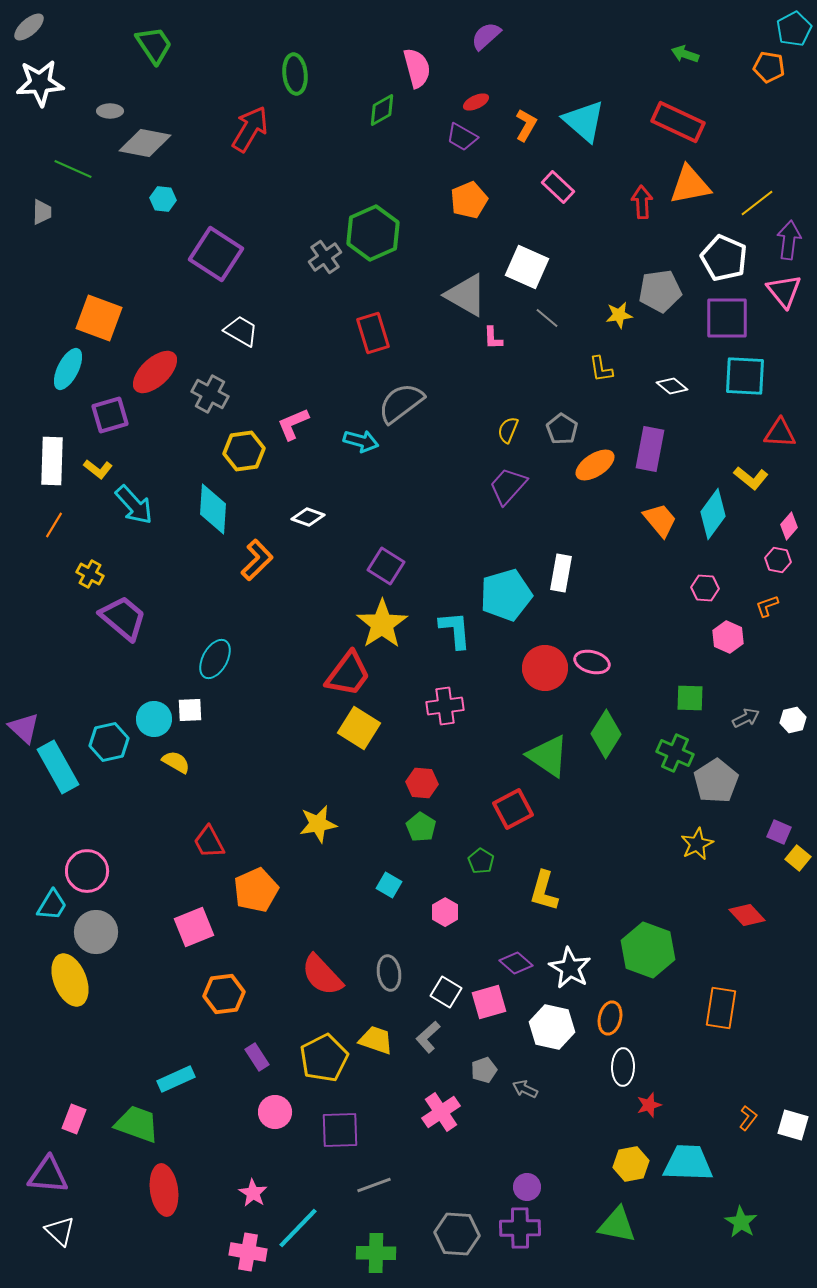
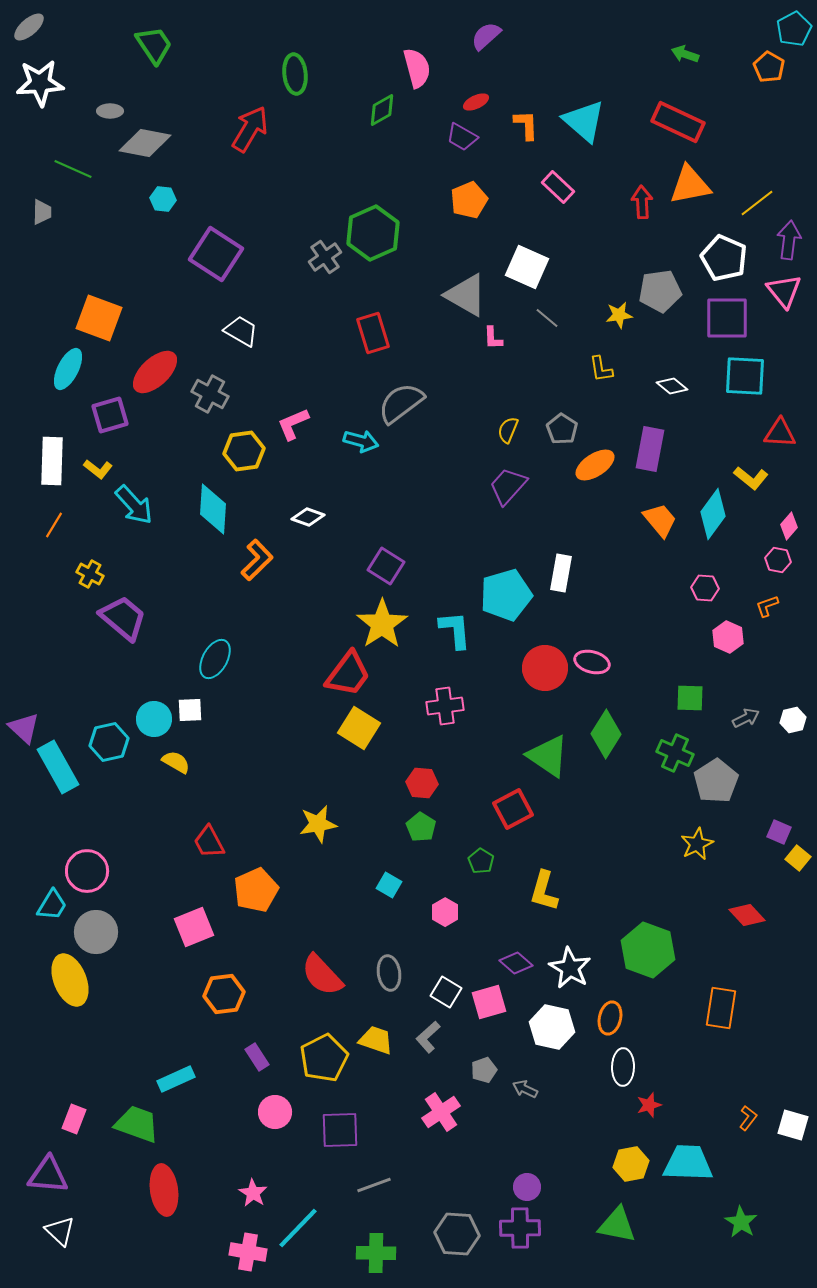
orange pentagon at (769, 67): rotated 20 degrees clockwise
orange L-shape at (526, 125): rotated 32 degrees counterclockwise
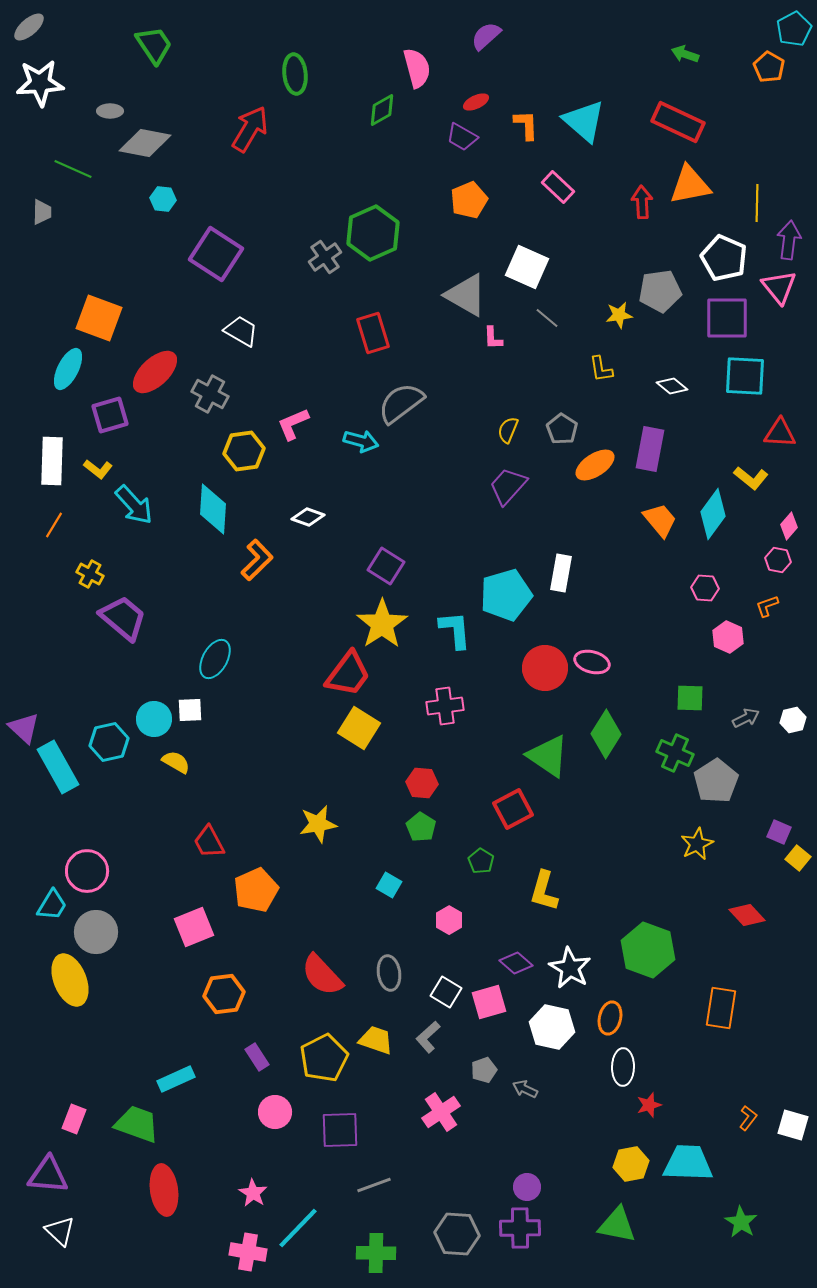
yellow line at (757, 203): rotated 51 degrees counterclockwise
pink triangle at (784, 291): moved 5 px left, 4 px up
pink hexagon at (445, 912): moved 4 px right, 8 px down
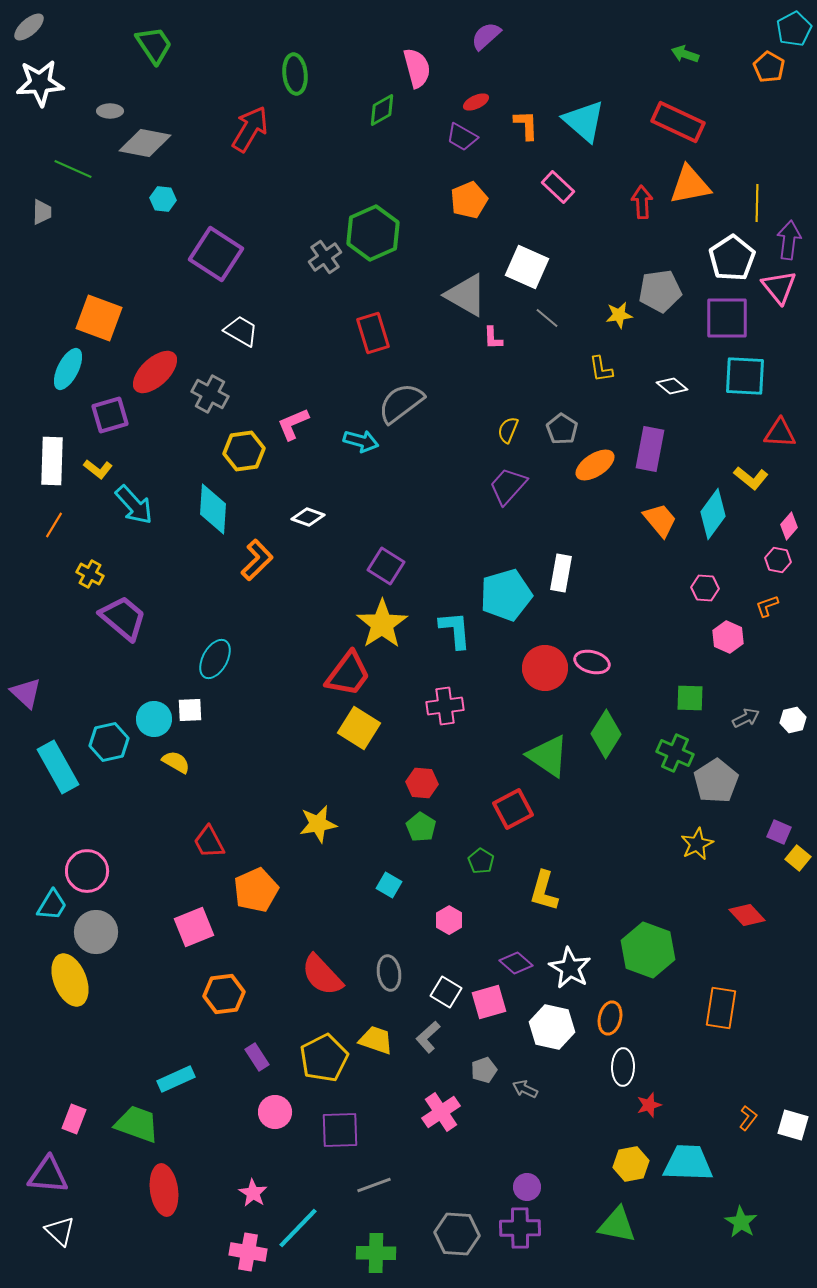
white pentagon at (724, 258): moved 8 px right; rotated 15 degrees clockwise
purple triangle at (24, 728): moved 2 px right, 35 px up
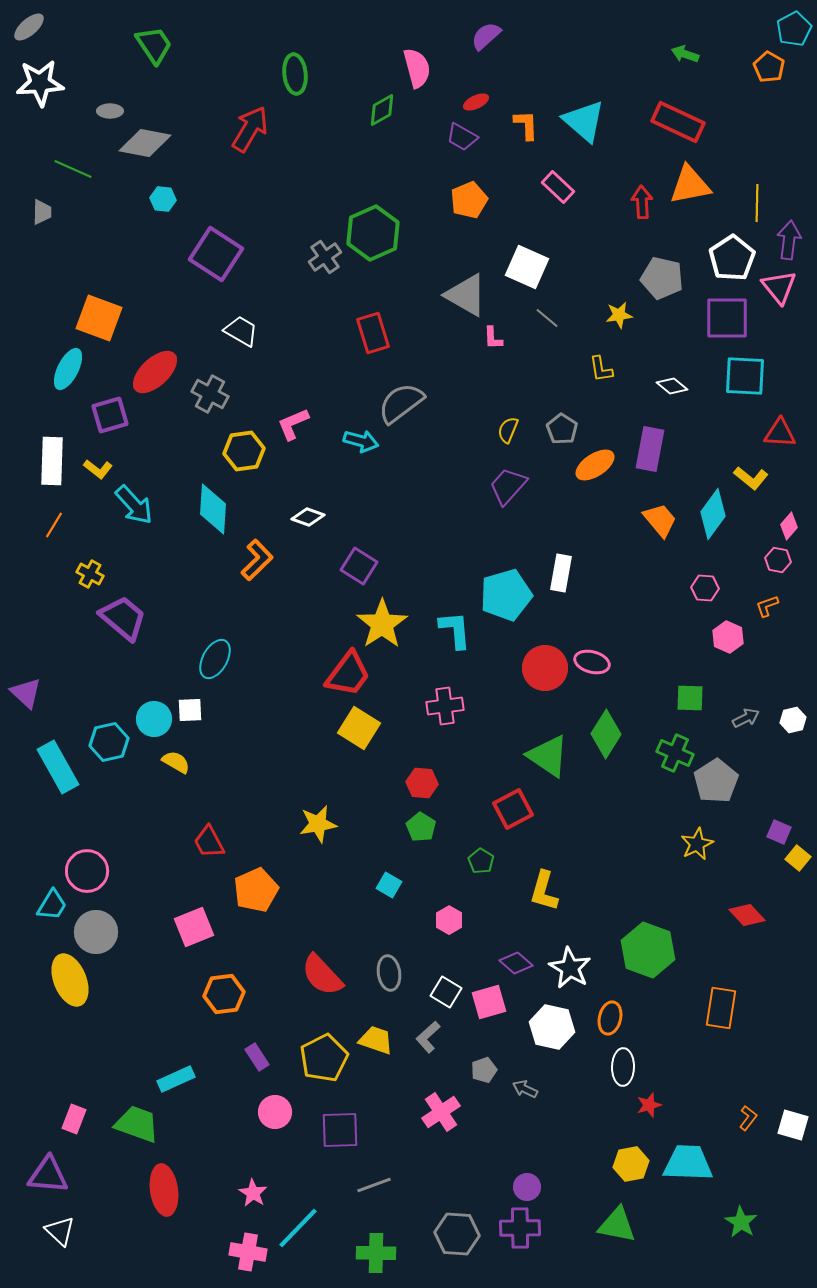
gray pentagon at (660, 291): moved 2 px right, 13 px up; rotated 21 degrees clockwise
purple square at (386, 566): moved 27 px left
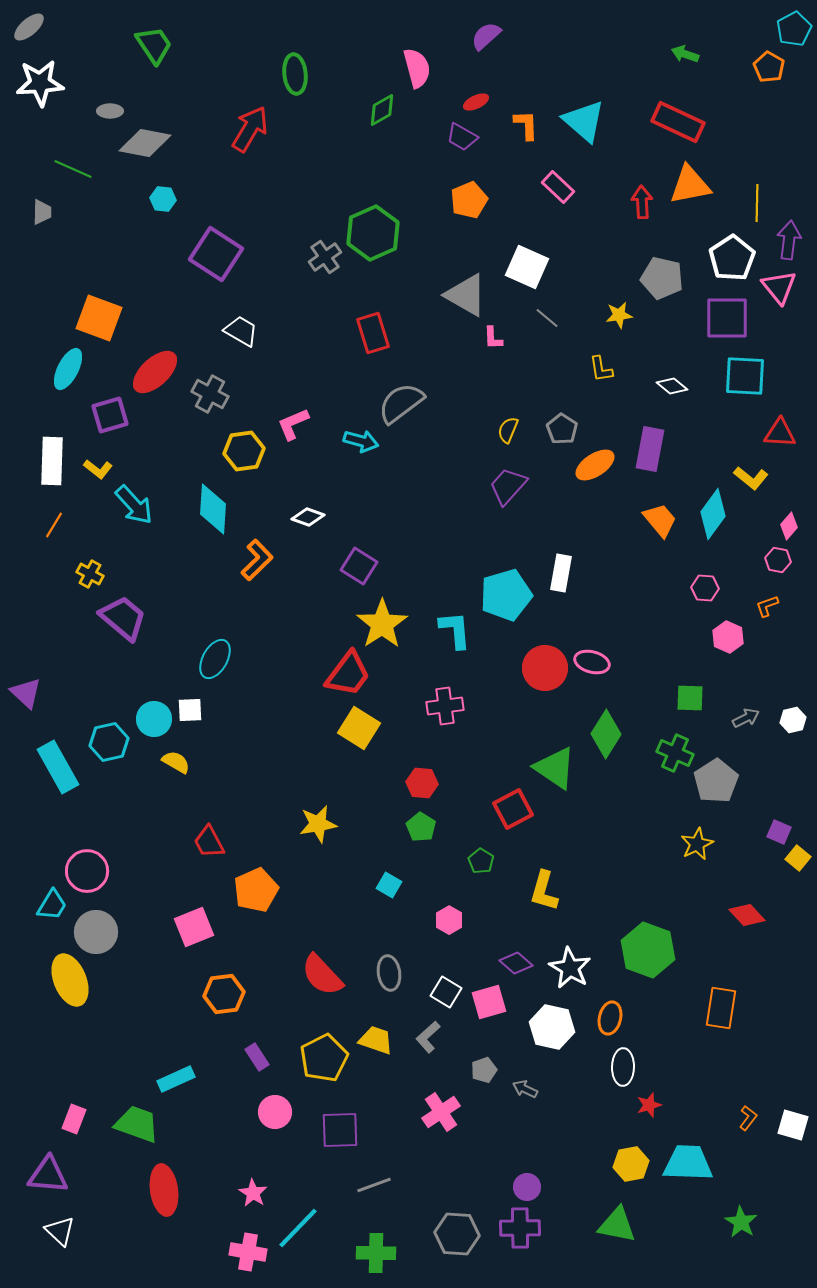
green triangle at (548, 756): moved 7 px right, 12 px down
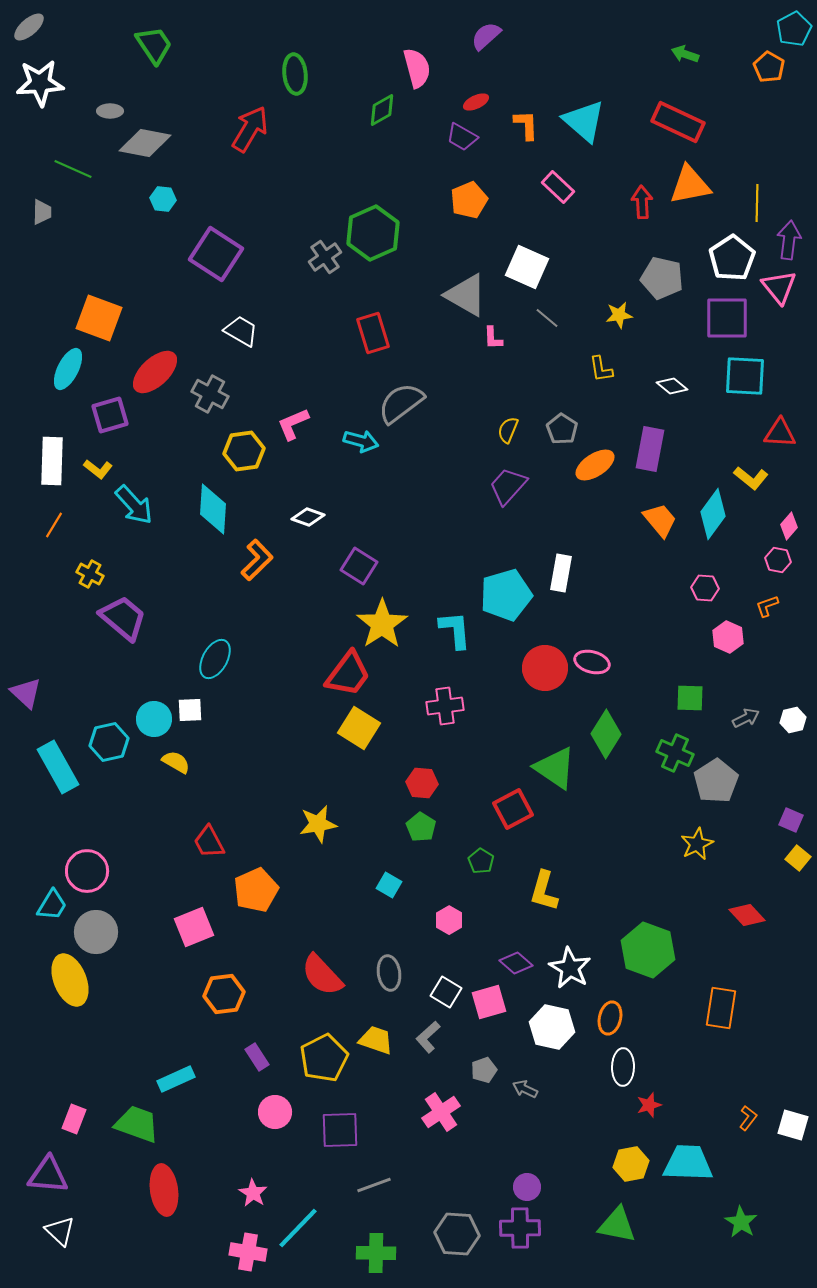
purple square at (779, 832): moved 12 px right, 12 px up
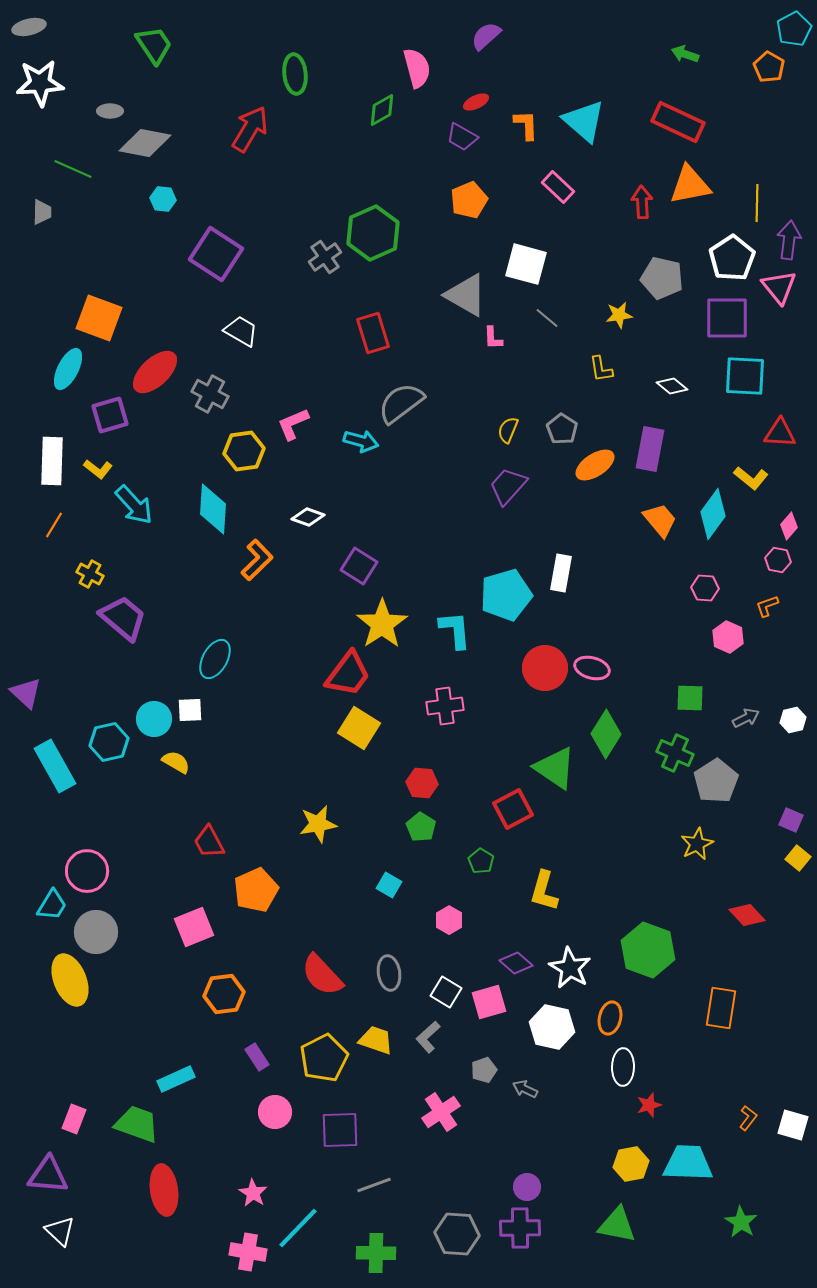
gray ellipse at (29, 27): rotated 28 degrees clockwise
white square at (527, 267): moved 1 px left, 3 px up; rotated 9 degrees counterclockwise
pink ellipse at (592, 662): moved 6 px down
cyan rectangle at (58, 767): moved 3 px left, 1 px up
